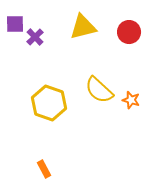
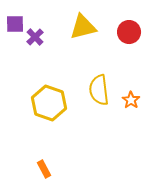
yellow semicircle: rotated 40 degrees clockwise
orange star: rotated 18 degrees clockwise
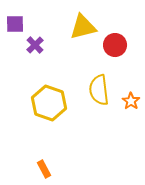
red circle: moved 14 px left, 13 px down
purple cross: moved 8 px down
orange star: moved 1 px down
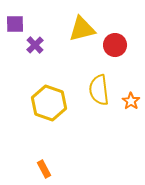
yellow triangle: moved 1 px left, 2 px down
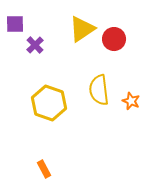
yellow triangle: rotated 20 degrees counterclockwise
red circle: moved 1 px left, 6 px up
orange star: rotated 12 degrees counterclockwise
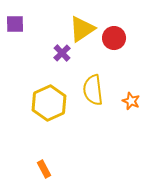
red circle: moved 1 px up
purple cross: moved 27 px right, 8 px down
yellow semicircle: moved 6 px left
yellow hexagon: rotated 16 degrees clockwise
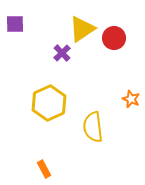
yellow semicircle: moved 37 px down
orange star: moved 2 px up
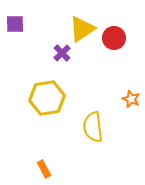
yellow hexagon: moved 2 px left, 5 px up; rotated 16 degrees clockwise
